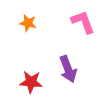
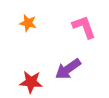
pink L-shape: moved 1 px right, 5 px down
purple arrow: rotated 76 degrees clockwise
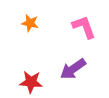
orange star: moved 2 px right
purple arrow: moved 5 px right
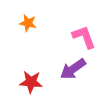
orange star: moved 2 px left
pink L-shape: moved 10 px down
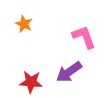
orange star: moved 4 px left, 1 px down; rotated 12 degrees clockwise
purple arrow: moved 4 px left, 3 px down
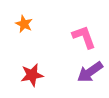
purple arrow: moved 21 px right
red star: moved 1 px right, 7 px up; rotated 15 degrees counterclockwise
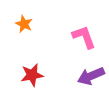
purple arrow: moved 1 px right, 4 px down; rotated 12 degrees clockwise
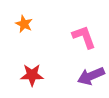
red star: rotated 10 degrees clockwise
